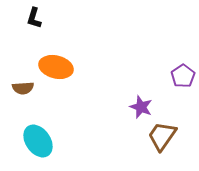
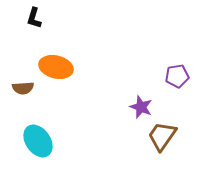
purple pentagon: moved 6 px left; rotated 25 degrees clockwise
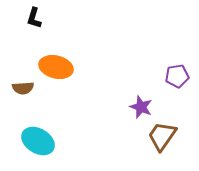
cyan ellipse: rotated 24 degrees counterclockwise
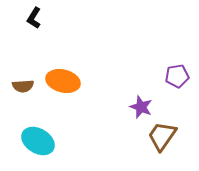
black L-shape: rotated 15 degrees clockwise
orange ellipse: moved 7 px right, 14 px down
brown semicircle: moved 2 px up
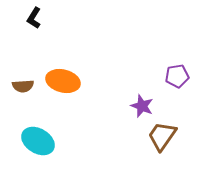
purple star: moved 1 px right, 1 px up
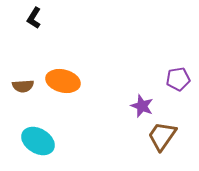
purple pentagon: moved 1 px right, 3 px down
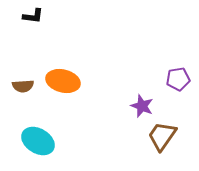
black L-shape: moved 1 px left, 2 px up; rotated 115 degrees counterclockwise
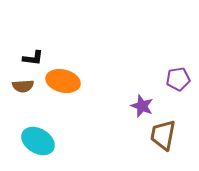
black L-shape: moved 42 px down
brown trapezoid: moved 1 px right, 1 px up; rotated 24 degrees counterclockwise
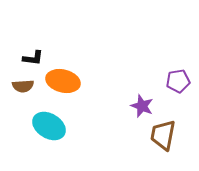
purple pentagon: moved 2 px down
cyan ellipse: moved 11 px right, 15 px up
